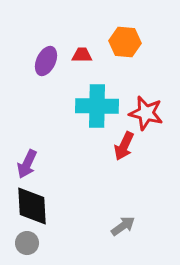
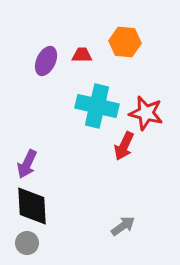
cyan cross: rotated 12 degrees clockwise
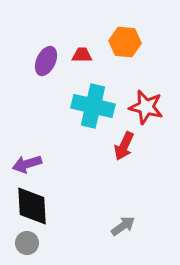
cyan cross: moved 4 px left
red star: moved 6 px up
purple arrow: rotated 48 degrees clockwise
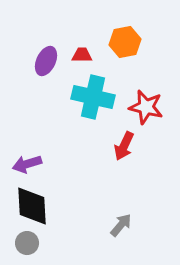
orange hexagon: rotated 16 degrees counterclockwise
cyan cross: moved 9 px up
gray arrow: moved 2 px left, 1 px up; rotated 15 degrees counterclockwise
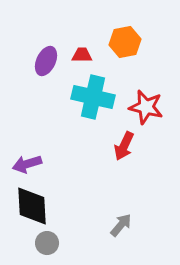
gray circle: moved 20 px right
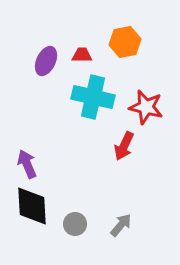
purple arrow: rotated 84 degrees clockwise
gray circle: moved 28 px right, 19 px up
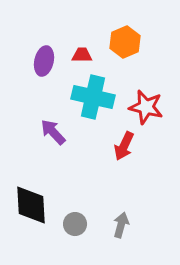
orange hexagon: rotated 12 degrees counterclockwise
purple ellipse: moved 2 px left; rotated 12 degrees counterclockwise
purple arrow: moved 26 px right, 32 px up; rotated 20 degrees counterclockwise
black diamond: moved 1 px left, 1 px up
gray arrow: rotated 25 degrees counterclockwise
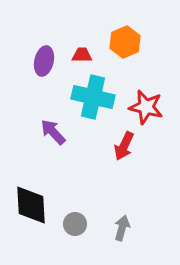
gray arrow: moved 1 px right, 3 px down
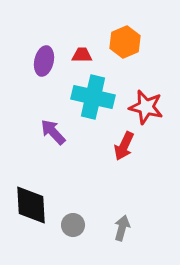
gray circle: moved 2 px left, 1 px down
